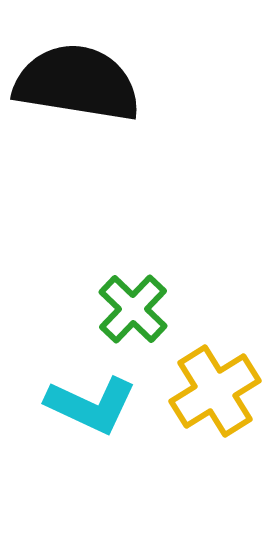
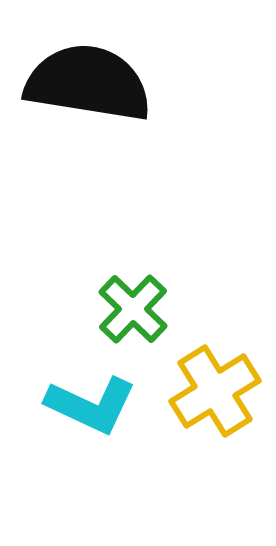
black semicircle: moved 11 px right
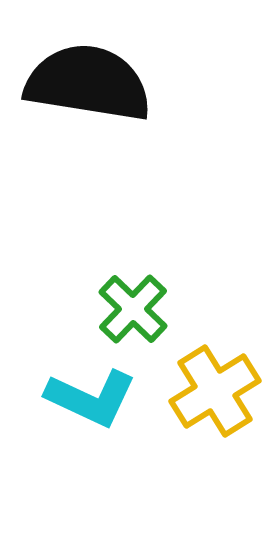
cyan L-shape: moved 7 px up
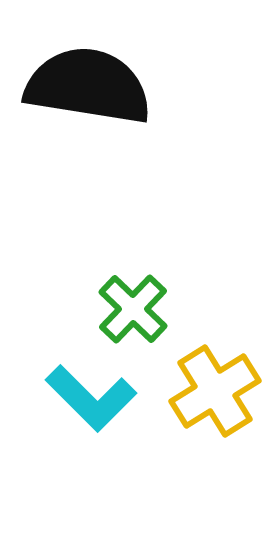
black semicircle: moved 3 px down
cyan L-shape: rotated 20 degrees clockwise
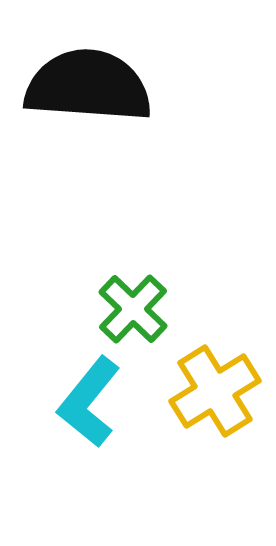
black semicircle: rotated 5 degrees counterclockwise
cyan L-shape: moved 2 px left, 4 px down; rotated 84 degrees clockwise
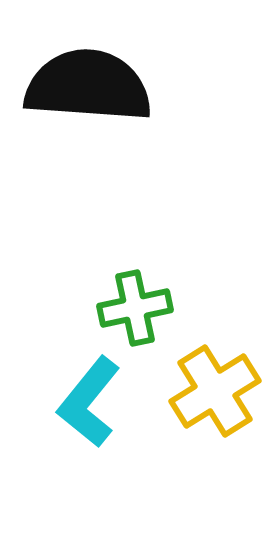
green cross: moved 2 px right, 1 px up; rotated 34 degrees clockwise
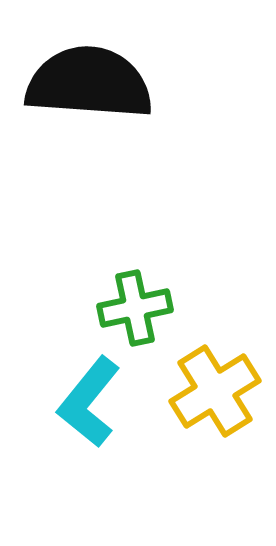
black semicircle: moved 1 px right, 3 px up
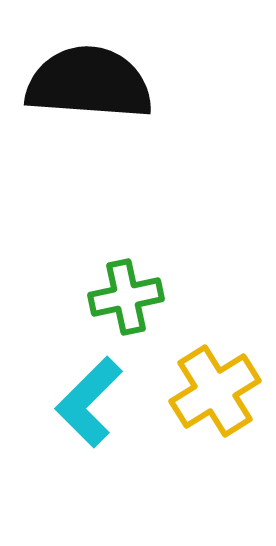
green cross: moved 9 px left, 11 px up
cyan L-shape: rotated 6 degrees clockwise
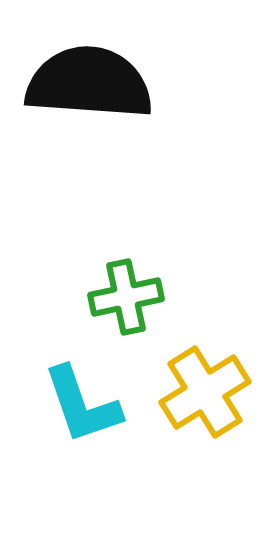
yellow cross: moved 10 px left, 1 px down
cyan L-shape: moved 7 px left, 3 px down; rotated 64 degrees counterclockwise
